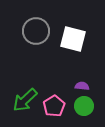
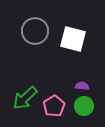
gray circle: moved 1 px left
green arrow: moved 2 px up
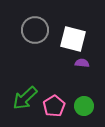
gray circle: moved 1 px up
purple semicircle: moved 23 px up
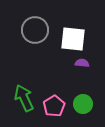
white square: rotated 8 degrees counterclockwise
green arrow: moved 1 px left; rotated 108 degrees clockwise
green circle: moved 1 px left, 2 px up
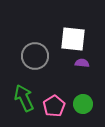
gray circle: moved 26 px down
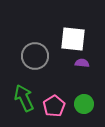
green circle: moved 1 px right
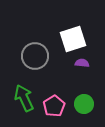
white square: rotated 24 degrees counterclockwise
